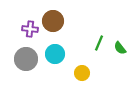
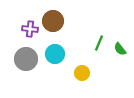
green semicircle: moved 1 px down
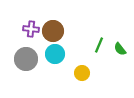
brown circle: moved 10 px down
purple cross: moved 1 px right
green line: moved 2 px down
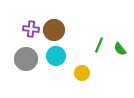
brown circle: moved 1 px right, 1 px up
cyan circle: moved 1 px right, 2 px down
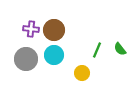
green line: moved 2 px left, 5 px down
cyan circle: moved 2 px left, 1 px up
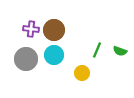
green semicircle: moved 2 px down; rotated 32 degrees counterclockwise
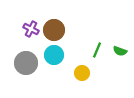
purple cross: rotated 21 degrees clockwise
gray circle: moved 4 px down
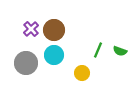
purple cross: rotated 21 degrees clockwise
green line: moved 1 px right
